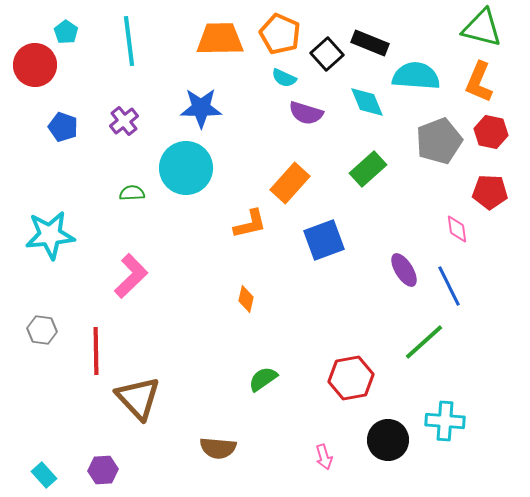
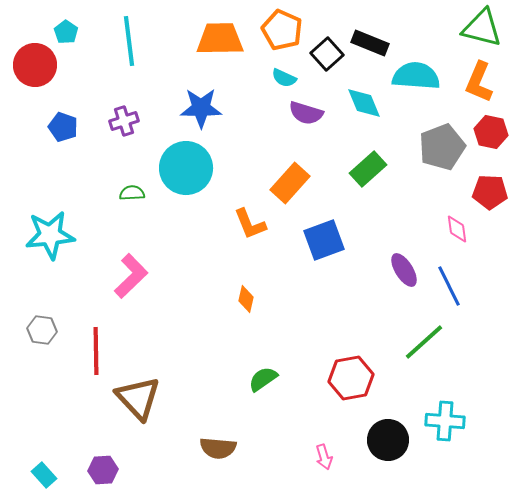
orange pentagon at (280, 34): moved 2 px right, 4 px up
cyan diamond at (367, 102): moved 3 px left, 1 px down
purple cross at (124, 121): rotated 20 degrees clockwise
gray pentagon at (439, 141): moved 3 px right, 6 px down
orange L-shape at (250, 224): rotated 81 degrees clockwise
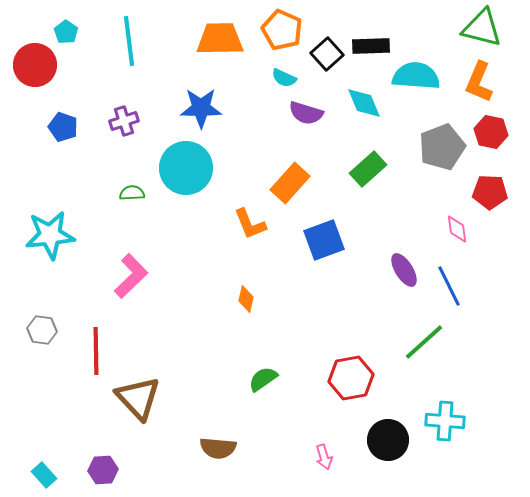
black rectangle at (370, 43): moved 1 px right, 3 px down; rotated 24 degrees counterclockwise
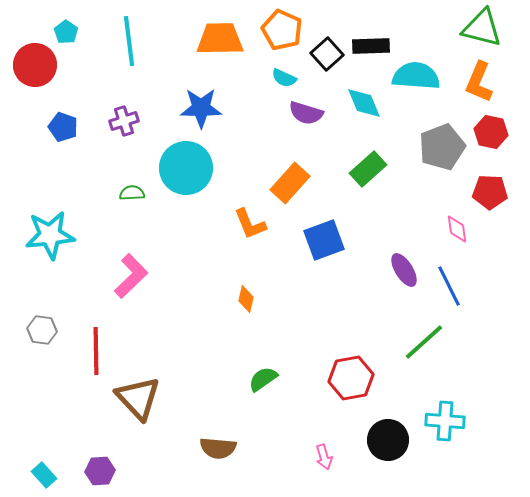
purple hexagon at (103, 470): moved 3 px left, 1 px down
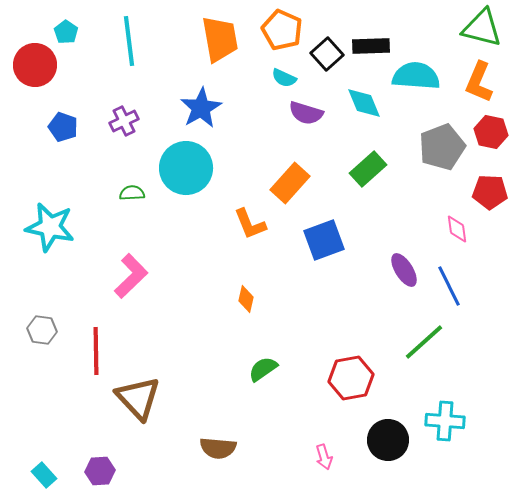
orange trapezoid at (220, 39): rotated 81 degrees clockwise
blue star at (201, 108): rotated 30 degrees counterclockwise
purple cross at (124, 121): rotated 8 degrees counterclockwise
cyan star at (50, 235): moved 8 px up; rotated 18 degrees clockwise
green semicircle at (263, 379): moved 10 px up
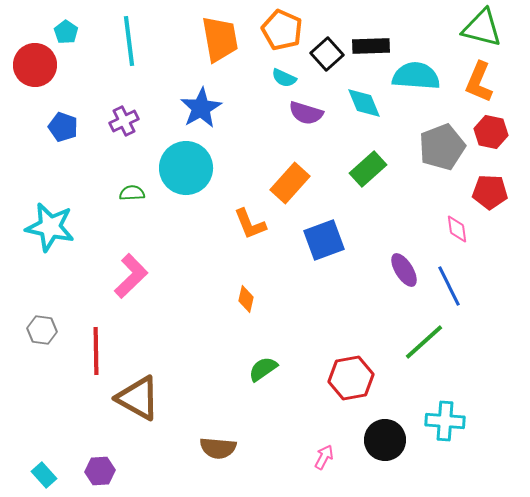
brown triangle at (138, 398): rotated 18 degrees counterclockwise
black circle at (388, 440): moved 3 px left
pink arrow at (324, 457): rotated 135 degrees counterclockwise
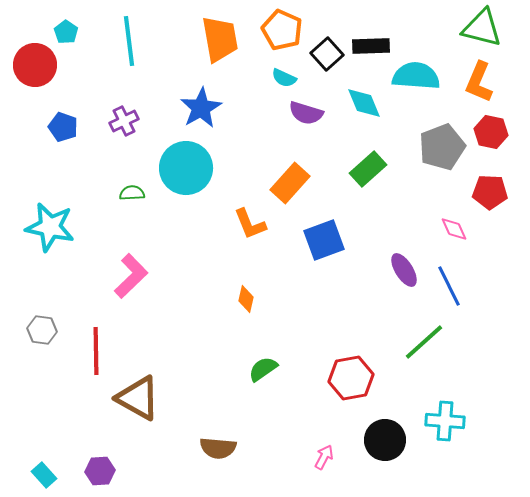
pink diamond at (457, 229): moved 3 px left; rotated 16 degrees counterclockwise
